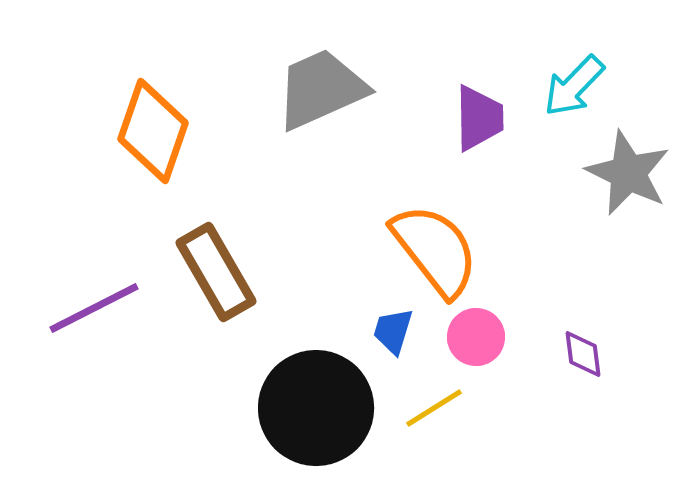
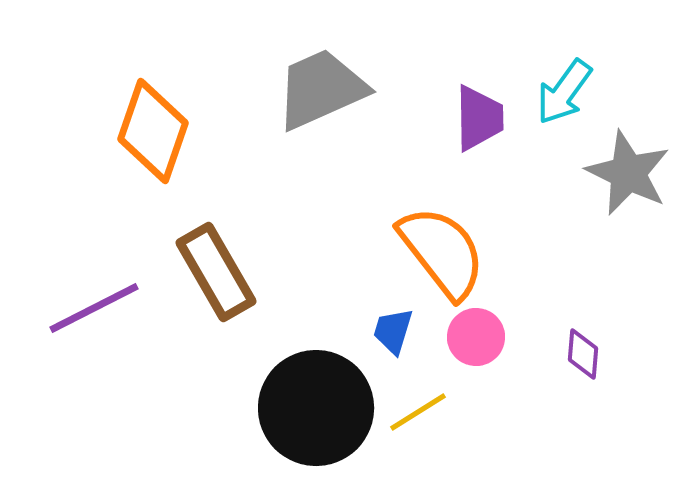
cyan arrow: moved 10 px left, 6 px down; rotated 8 degrees counterclockwise
orange semicircle: moved 7 px right, 2 px down
purple diamond: rotated 12 degrees clockwise
yellow line: moved 16 px left, 4 px down
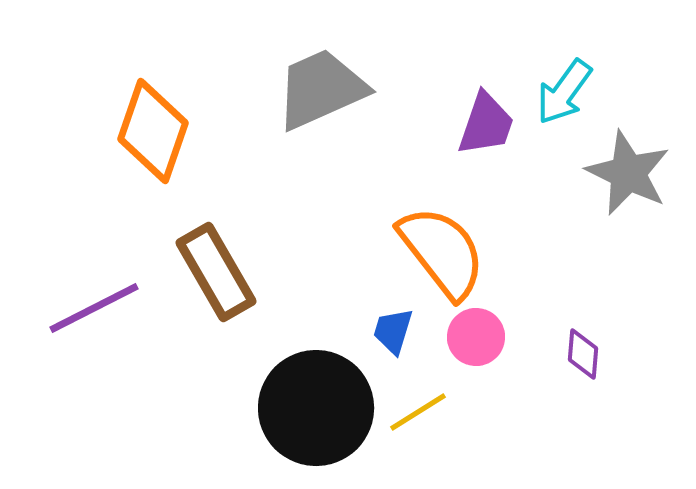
purple trapezoid: moved 7 px right, 6 px down; rotated 20 degrees clockwise
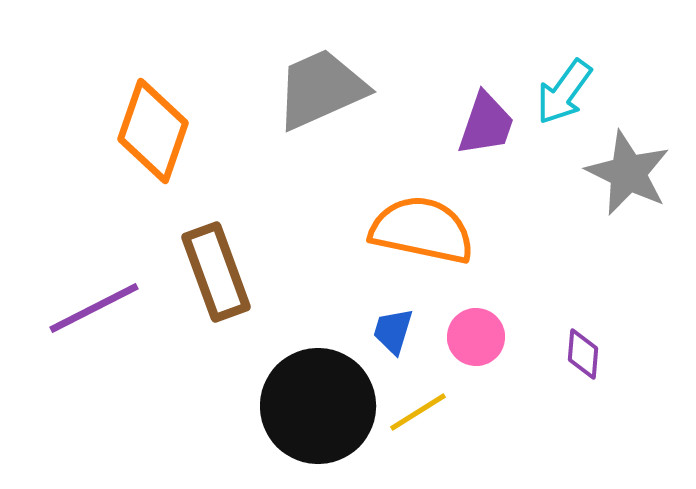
orange semicircle: moved 20 px left, 22 px up; rotated 40 degrees counterclockwise
brown rectangle: rotated 10 degrees clockwise
black circle: moved 2 px right, 2 px up
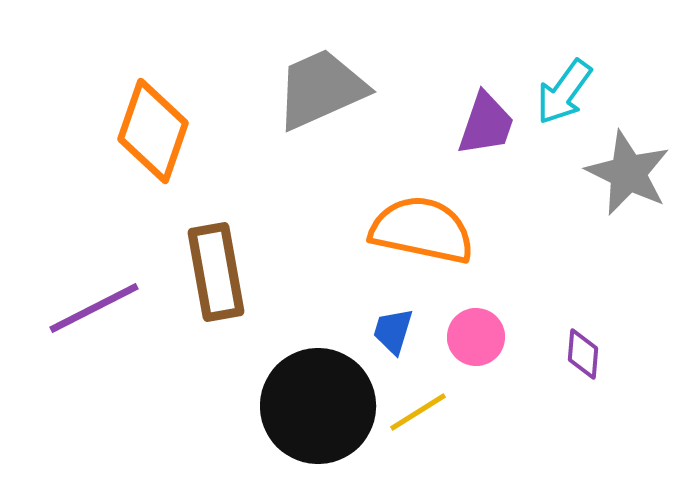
brown rectangle: rotated 10 degrees clockwise
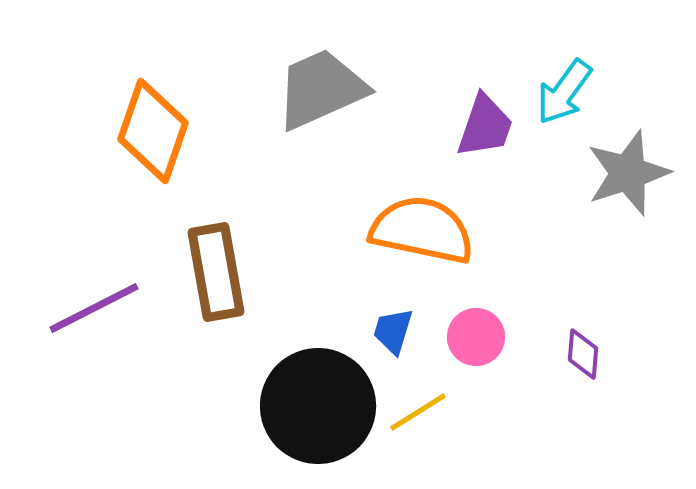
purple trapezoid: moved 1 px left, 2 px down
gray star: rotated 28 degrees clockwise
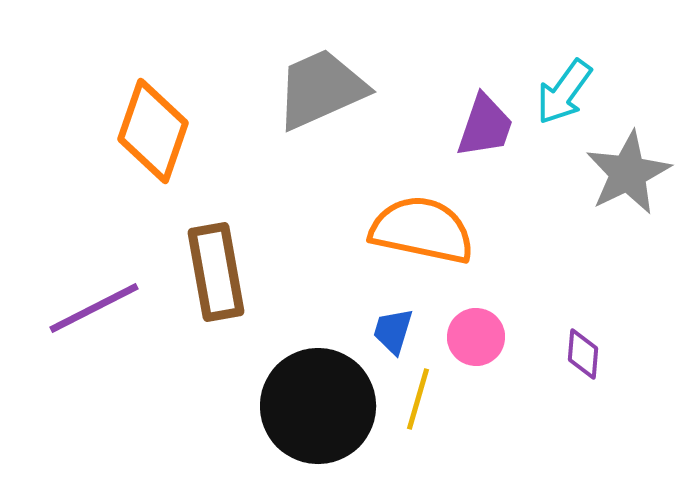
gray star: rotated 8 degrees counterclockwise
yellow line: moved 13 px up; rotated 42 degrees counterclockwise
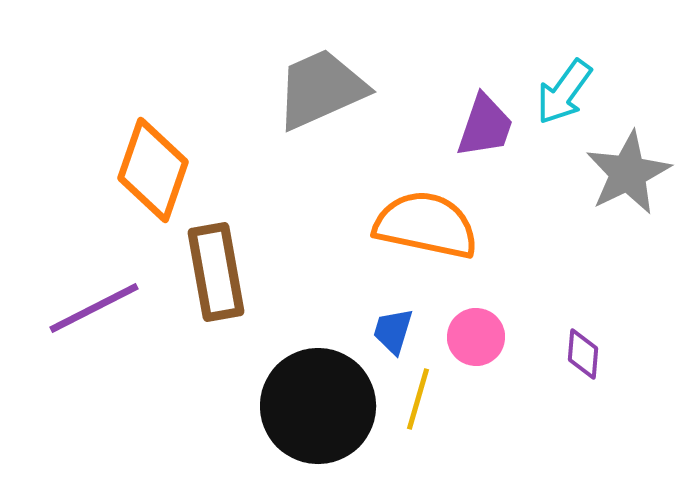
orange diamond: moved 39 px down
orange semicircle: moved 4 px right, 5 px up
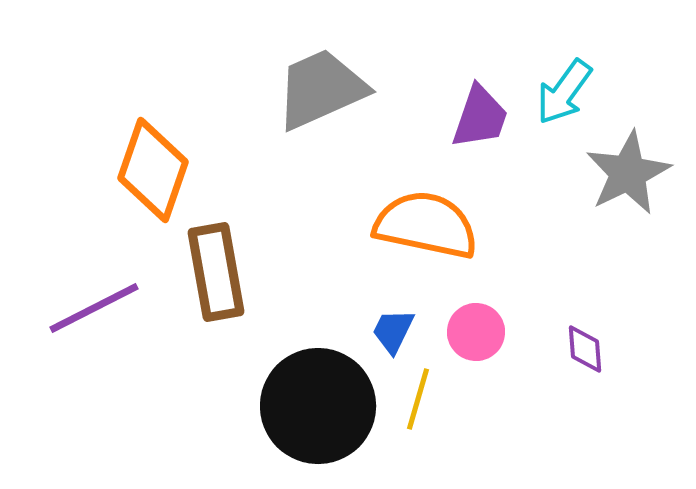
purple trapezoid: moved 5 px left, 9 px up
blue trapezoid: rotated 9 degrees clockwise
pink circle: moved 5 px up
purple diamond: moved 2 px right, 5 px up; rotated 9 degrees counterclockwise
